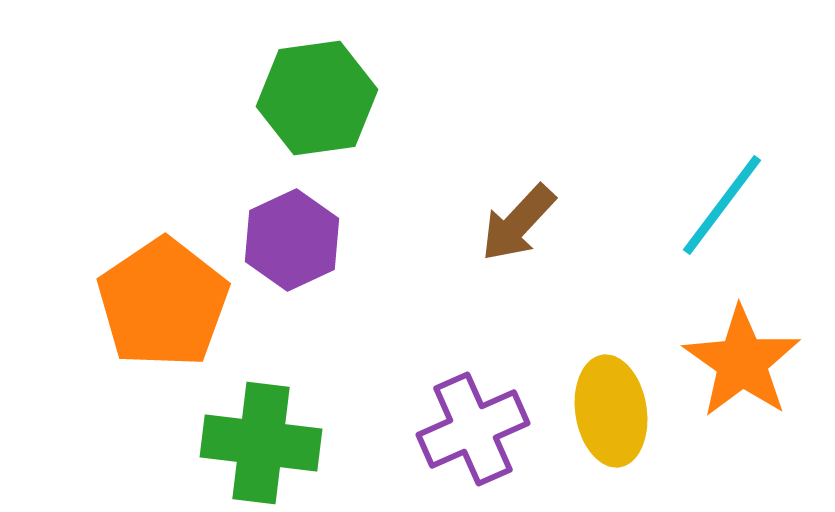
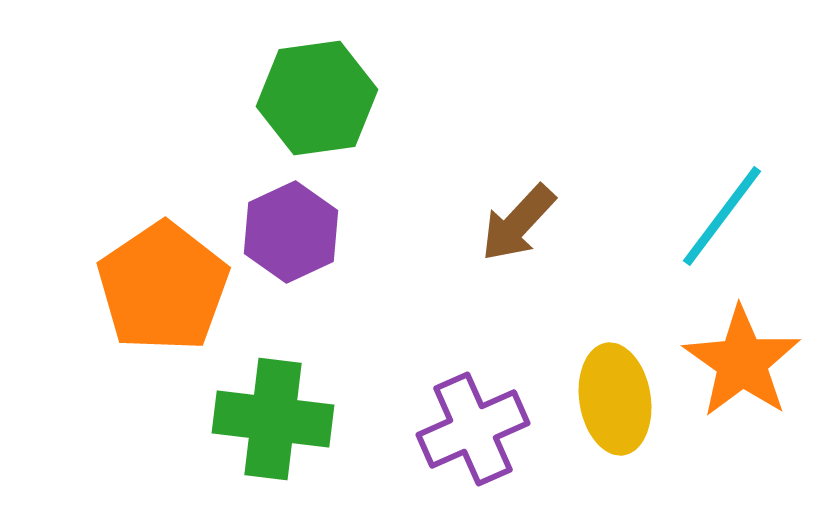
cyan line: moved 11 px down
purple hexagon: moved 1 px left, 8 px up
orange pentagon: moved 16 px up
yellow ellipse: moved 4 px right, 12 px up
green cross: moved 12 px right, 24 px up
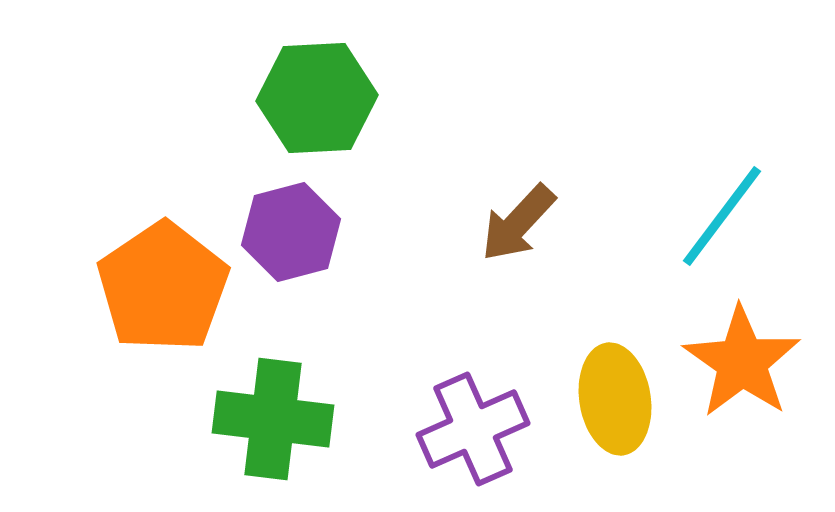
green hexagon: rotated 5 degrees clockwise
purple hexagon: rotated 10 degrees clockwise
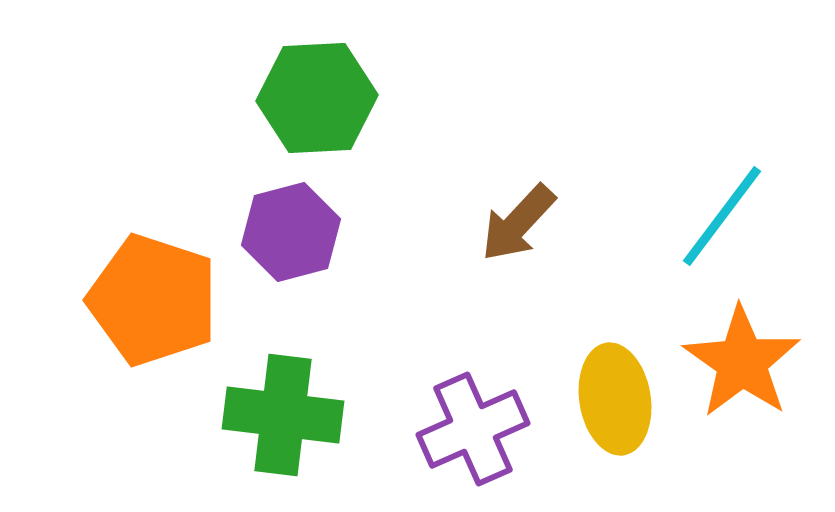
orange pentagon: moved 10 px left, 13 px down; rotated 20 degrees counterclockwise
green cross: moved 10 px right, 4 px up
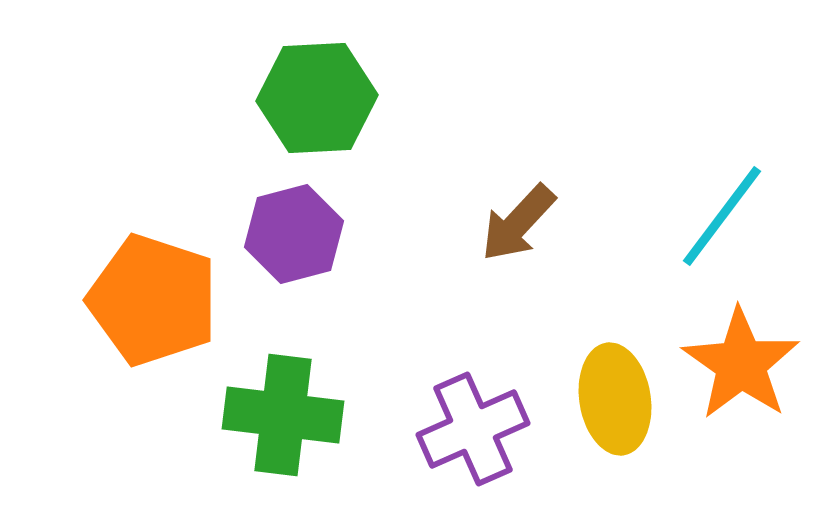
purple hexagon: moved 3 px right, 2 px down
orange star: moved 1 px left, 2 px down
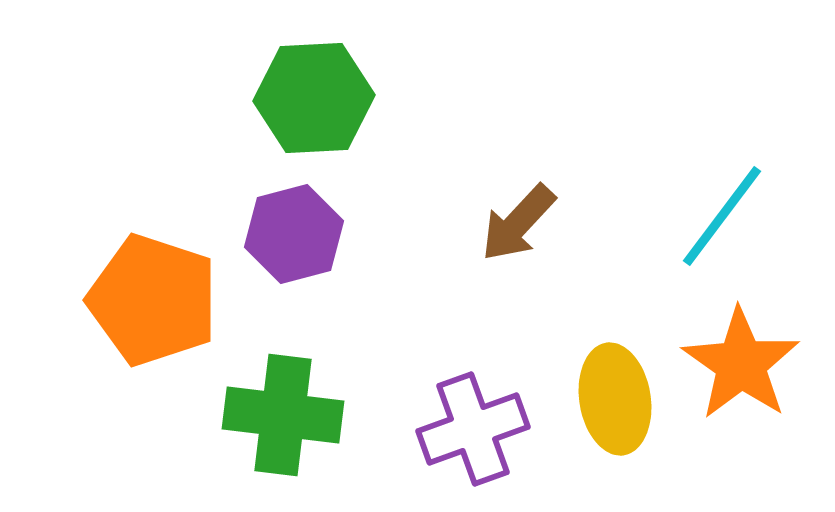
green hexagon: moved 3 px left
purple cross: rotated 4 degrees clockwise
